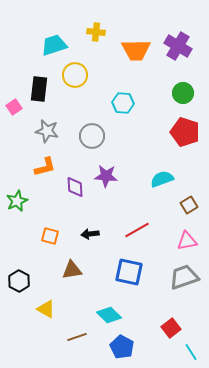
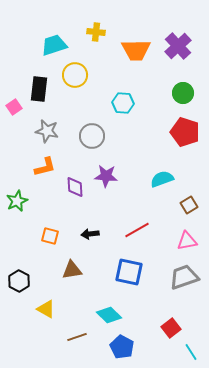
purple cross: rotated 16 degrees clockwise
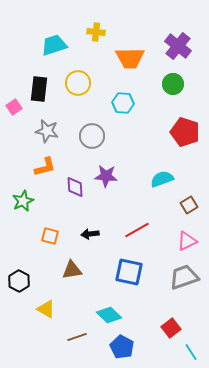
purple cross: rotated 8 degrees counterclockwise
orange trapezoid: moved 6 px left, 8 px down
yellow circle: moved 3 px right, 8 px down
green circle: moved 10 px left, 9 px up
green star: moved 6 px right
pink triangle: rotated 15 degrees counterclockwise
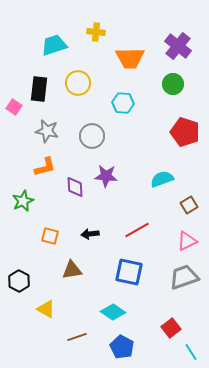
pink square: rotated 21 degrees counterclockwise
cyan diamond: moved 4 px right, 3 px up; rotated 10 degrees counterclockwise
